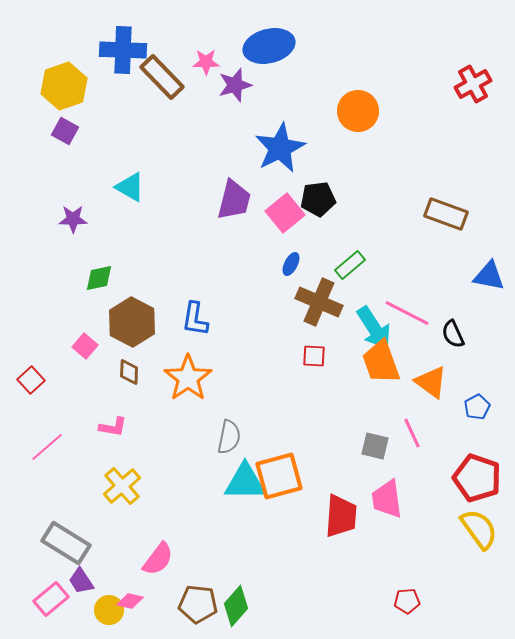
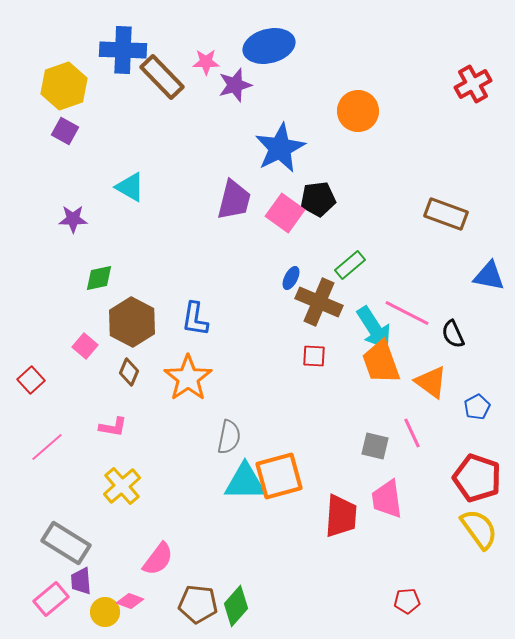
pink square at (285, 213): rotated 15 degrees counterclockwise
blue ellipse at (291, 264): moved 14 px down
brown diamond at (129, 372): rotated 20 degrees clockwise
purple trapezoid at (81, 581): rotated 28 degrees clockwise
pink diamond at (130, 601): rotated 8 degrees clockwise
yellow circle at (109, 610): moved 4 px left, 2 px down
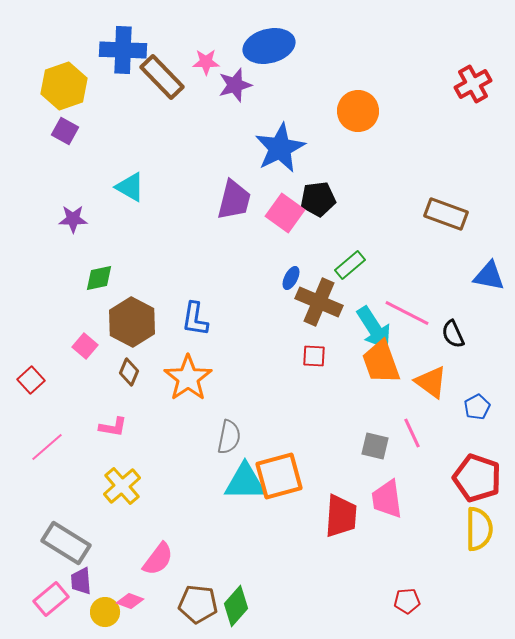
yellow semicircle at (479, 529): rotated 36 degrees clockwise
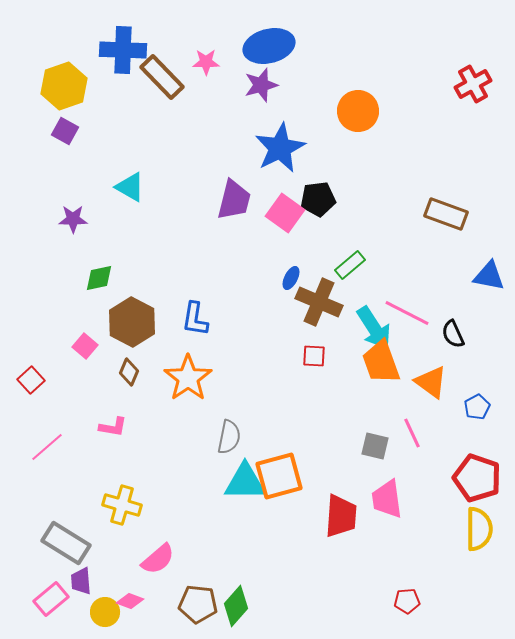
purple star at (235, 85): moved 26 px right
yellow cross at (122, 486): moved 19 px down; rotated 33 degrees counterclockwise
pink semicircle at (158, 559): rotated 12 degrees clockwise
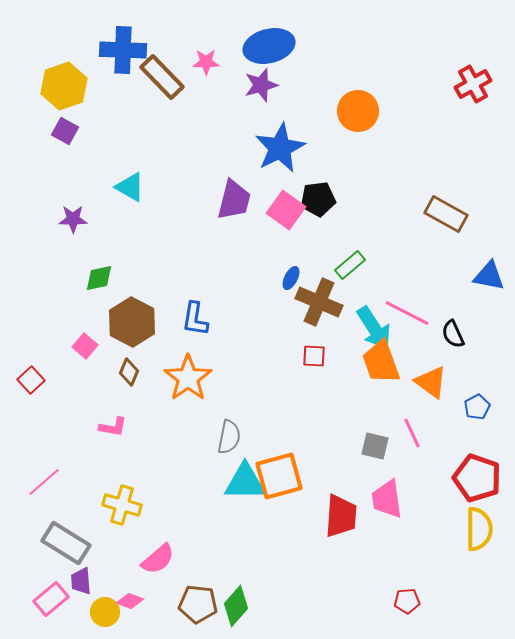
pink square at (285, 213): moved 1 px right, 3 px up
brown rectangle at (446, 214): rotated 9 degrees clockwise
pink line at (47, 447): moved 3 px left, 35 px down
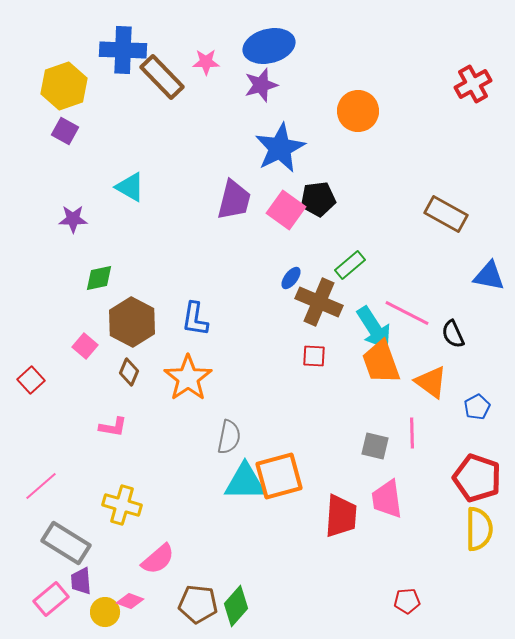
blue ellipse at (291, 278): rotated 10 degrees clockwise
pink line at (412, 433): rotated 24 degrees clockwise
pink line at (44, 482): moved 3 px left, 4 px down
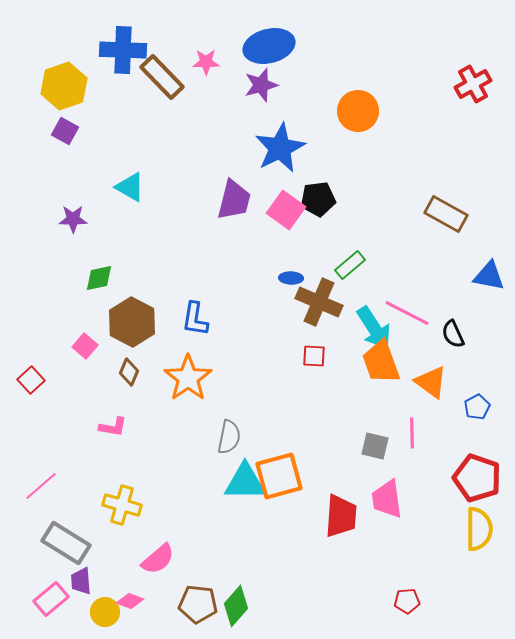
blue ellipse at (291, 278): rotated 55 degrees clockwise
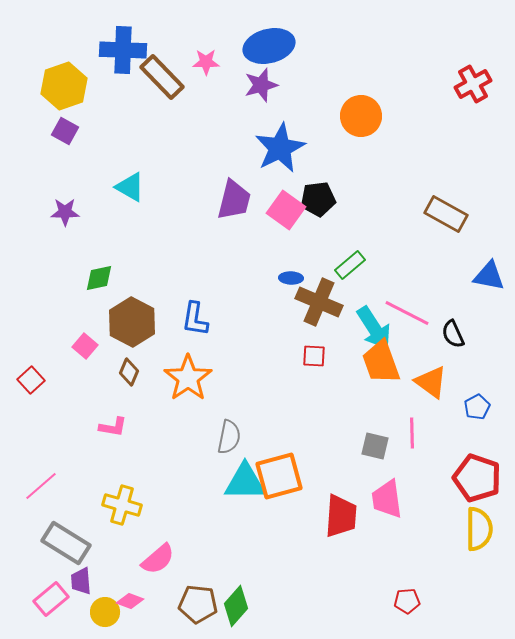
orange circle at (358, 111): moved 3 px right, 5 px down
purple star at (73, 219): moved 8 px left, 7 px up
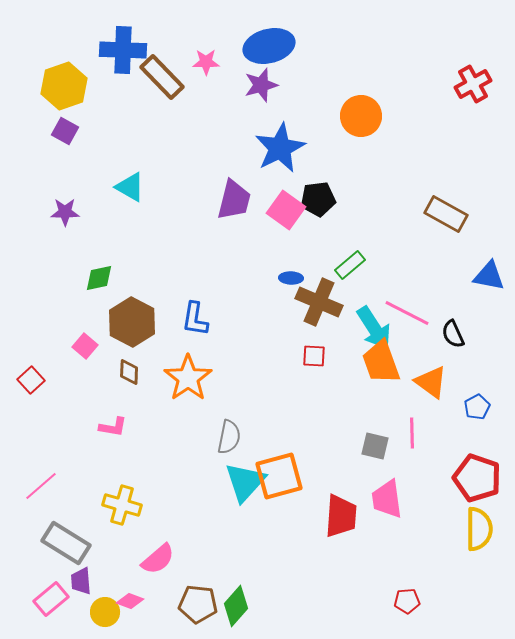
brown diamond at (129, 372): rotated 20 degrees counterclockwise
cyan triangle at (245, 482): rotated 48 degrees counterclockwise
